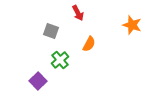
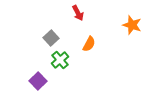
gray square: moved 7 px down; rotated 28 degrees clockwise
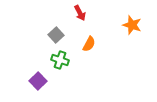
red arrow: moved 2 px right
gray square: moved 5 px right, 3 px up
green cross: rotated 30 degrees counterclockwise
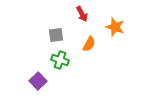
red arrow: moved 2 px right, 1 px down
orange star: moved 17 px left, 2 px down
gray square: rotated 35 degrees clockwise
